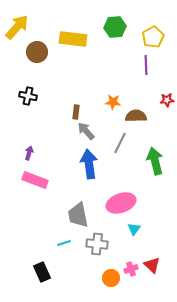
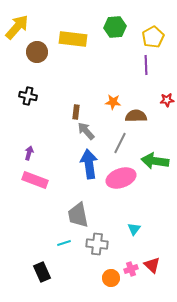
green arrow: rotated 68 degrees counterclockwise
pink ellipse: moved 25 px up
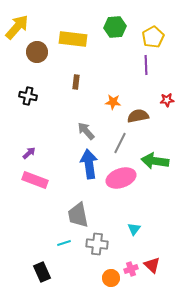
brown rectangle: moved 30 px up
brown semicircle: moved 2 px right; rotated 10 degrees counterclockwise
purple arrow: rotated 32 degrees clockwise
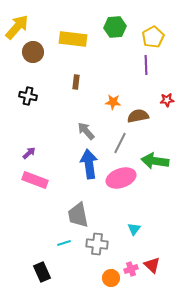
brown circle: moved 4 px left
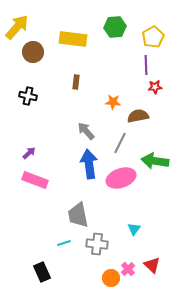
red star: moved 12 px left, 13 px up
pink cross: moved 3 px left; rotated 24 degrees counterclockwise
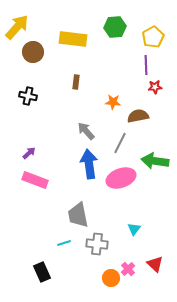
red triangle: moved 3 px right, 1 px up
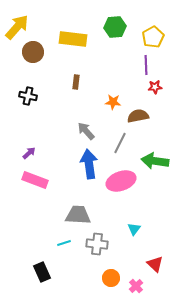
pink ellipse: moved 3 px down
gray trapezoid: rotated 104 degrees clockwise
pink cross: moved 8 px right, 17 px down
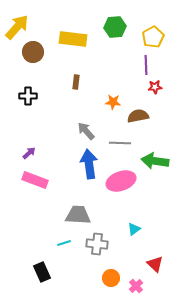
black cross: rotated 12 degrees counterclockwise
gray line: rotated 65 degrees clockwise
cyan triangle: rotated 16 degrees clockwise
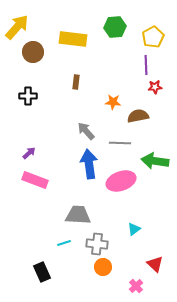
orange circle: moved 8 px left, 11 px up
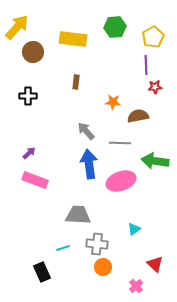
cyan line: moved 1 px left, 5 px down
